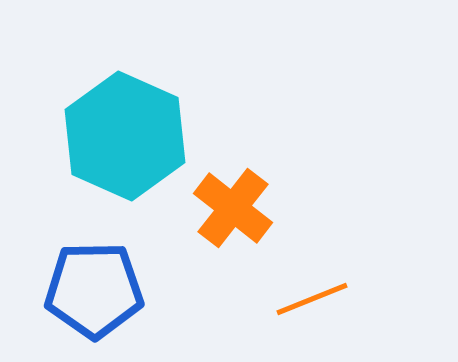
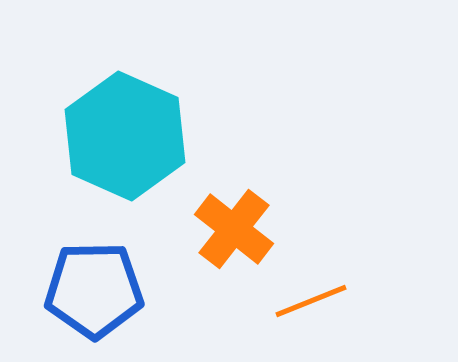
orange cross: moved 1 px right, 21 px down
orange line: moved 1 px left, 2 px down
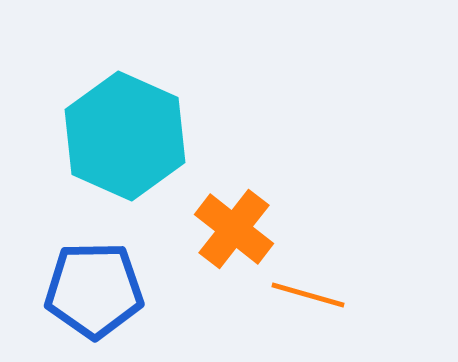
orange line: moved 3 px left, 6 px up; rotated 38 degrees clockwise
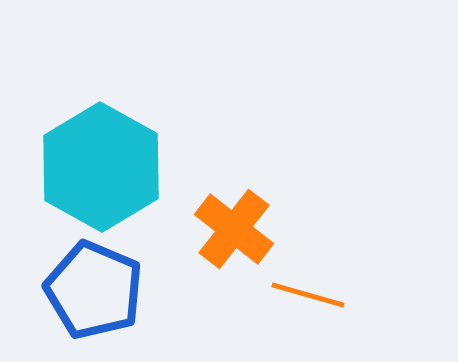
cyan hexagon: moved 24 px left, 31 px down; rotated 5 degrees clockwise
blue pentagon: rotated 24 degrees clockwise
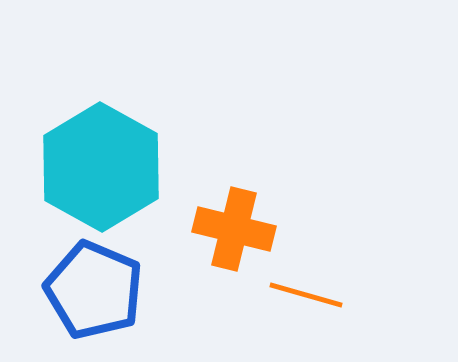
orange cross: rotated 24 degrees counterclockwise
orange line: moved 2 px left
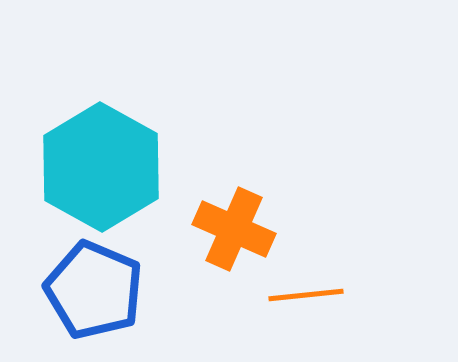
orange cross: rotated 10 degrees clockwise
orange line: rotated 22 degrees counterclockwise
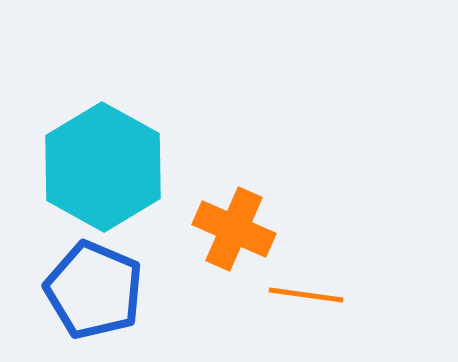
cyan hexagon: moved 2 px right
orange line: rotated 14 degrees clockwise
